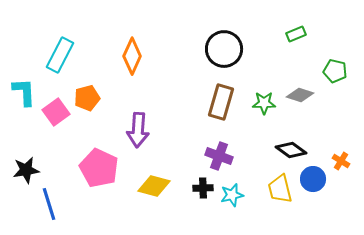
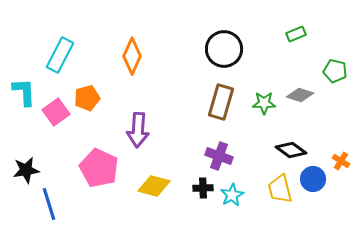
cyan star: rotated 15 degrees counterclockwise
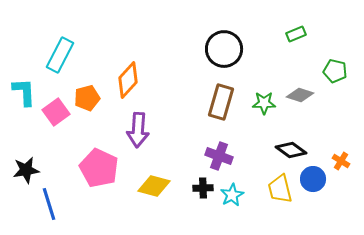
orange diamond: moved 4 px left, 24 px down; rotated 18 degrees clockwise
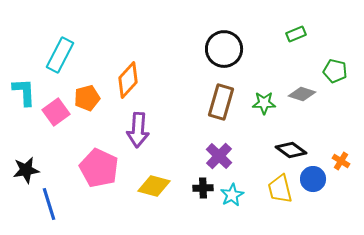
gray diamond: moved 2 px right, 1 px up
purple cross: rotated 24 degrees clockwise
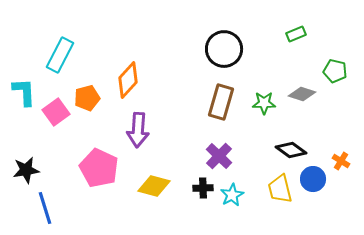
blue line: moved 4 px left, 4 px down
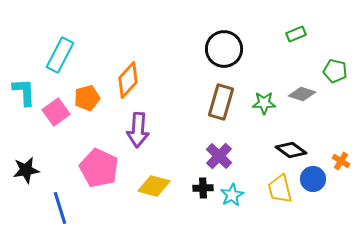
blue line: moved 15 px right
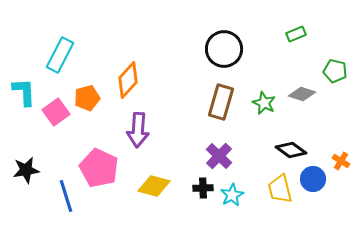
green star: rotated 25 degrees clockwise
blue line: moved 6 px right, 12 px up
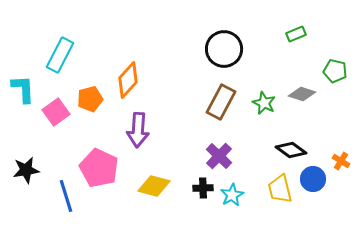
cyan L-shape: moved 1 px left, 3 px up
orange pentagon: moved 3 px right, 1 px down
brown rectangle: rotated 12 degrees clockwise
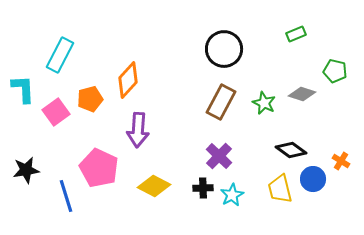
yellow diamond: rotated 12 degrees clockwise
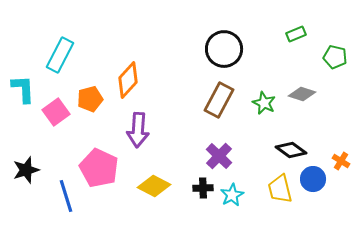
green pentagon: moved 14 px up
brown rectangle: moved 2 px left, 2 px up
black star: rotated 8 degrees counterclockwise
